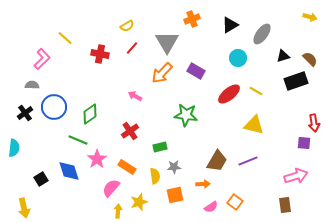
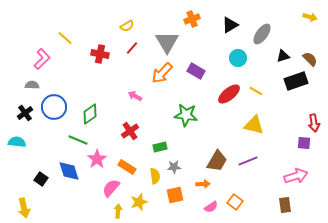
cyan semicircle at (14, 148): moved 3 px right, 6 px up; rotated 90 degrees counterclockwise
black square at (41, 179): rotated 24 degrees counterclockwise
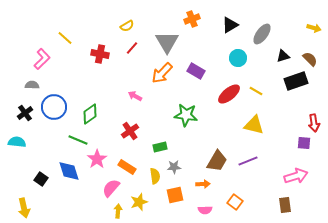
yellow arrow at (310, 17): moved 4 px right, 11 px down
pink semicircle at (211, 207): moved 6 px left, 3 px down; rotated 32 degrees clockwise
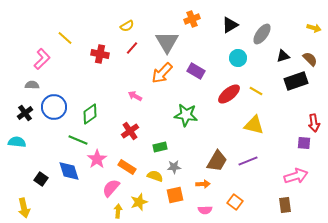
yellow semicircle at (155, 176): rotated 63 degrees counterclockwise
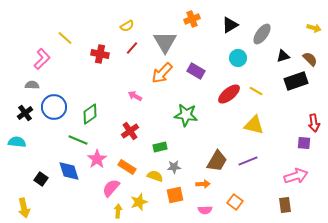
gray triangle at (167, 42): moved 2 px left
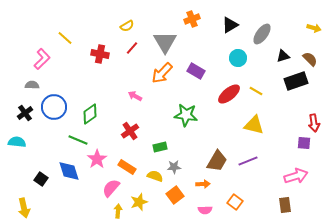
orange square at (175, 195): rotated 24 degrees counterclockwise
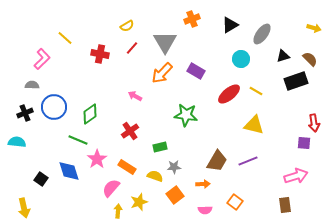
cyan circle at (238, 58): moved 3 px right, 1 px down
black cross at (25, 113): rotated 14 degrees clockwise
